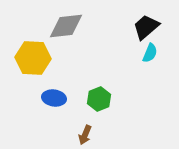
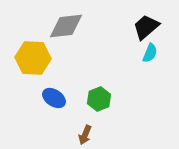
blue ellipse: rotated 25 degrees clockwise
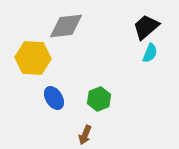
blue ellipse: rotated 25 degrees clockwise
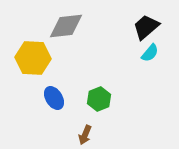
cyan semicircle: rotated 18 degrees clockwise
